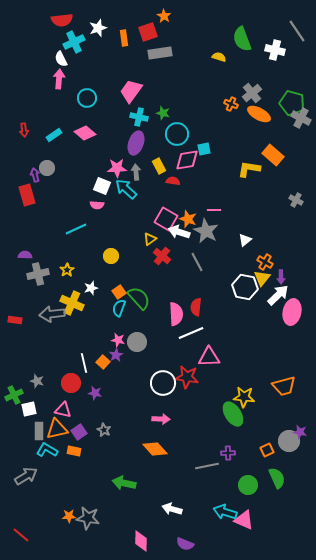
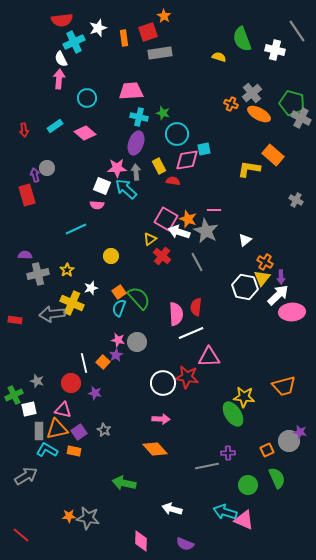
pink trapezoid at (131, 91): rotated 50 degrees clockwise
cyan rectangle at (54, 135): moved 1 px right, 9 px up
pink ellipse at (292, 312): rotated 75 degrees clockwise
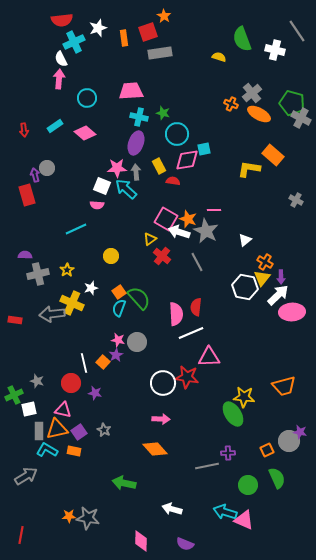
red line at (21, 535): rotated 60 degrees clockwise
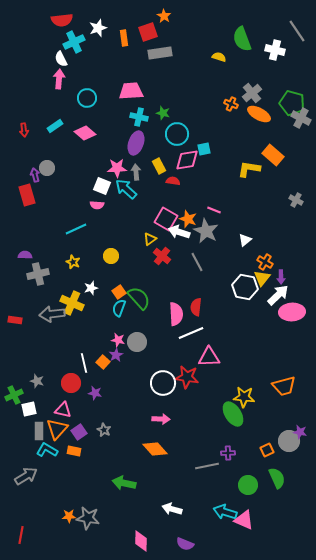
pink line at (214, 210): rotated 24 degrees clockwise
yellow star at (67, 270): moved 6 px right, 8 px up; rotated 16 degrees counterclockwise
orange triangle at (57, 429): rotated 35 degrees counterclockwise
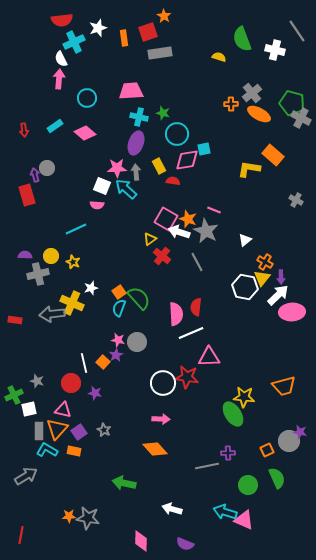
orange cross at (231, 104): rotated 24 degrees counterclockwise
yellow circle at (111, 256): moved 60 px left
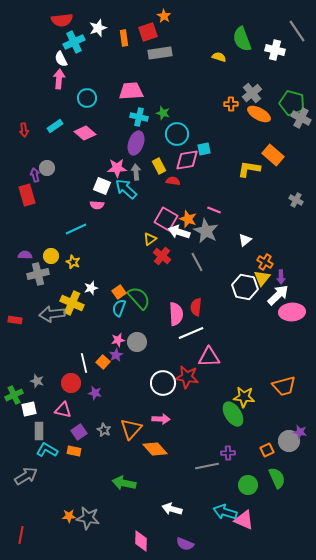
pink star at (118, 340): rotated 24 degrees counterclockwise
orange triangle at (57, 429): moved 74 px right
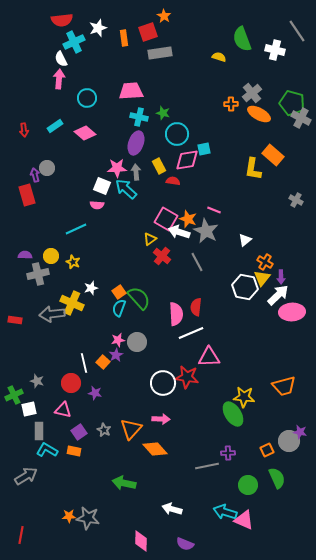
yellow L-shape at (249, 169): moved 4 px right; rotated 90 degrees counterclockwise
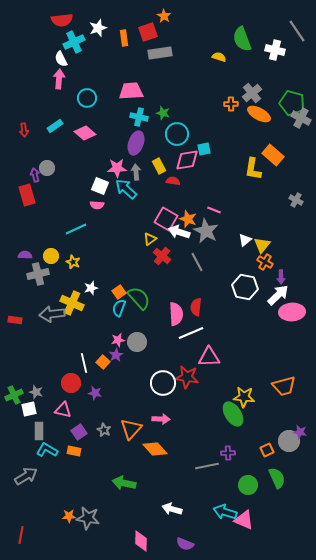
white square at (102, 186): moved 2 px left
yellow triangle at (262, 278): moved 33 px up
gray star at (37, 381): moved 1 px left, 11 px down
